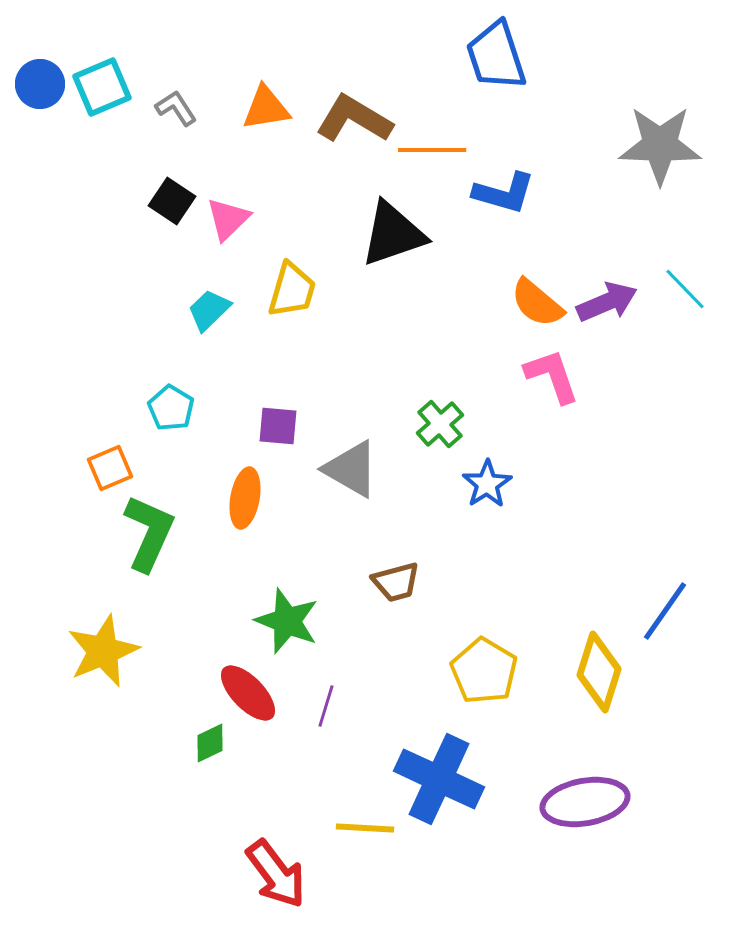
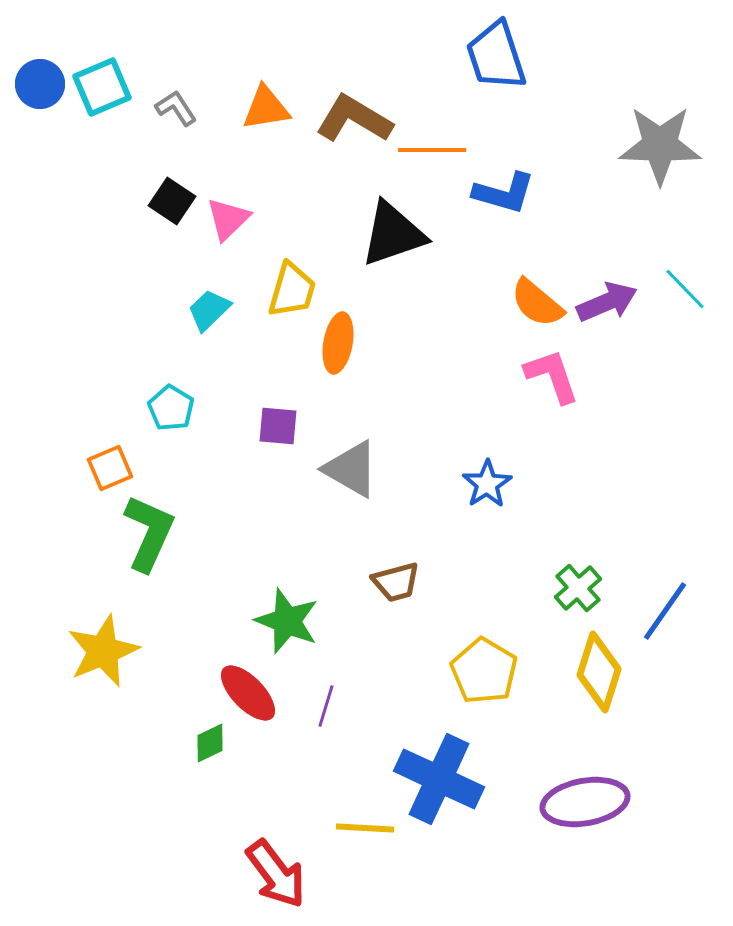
green cross: moved 138 px right, 164 px down
orange ellipse: moved 93 px right, 155 px up
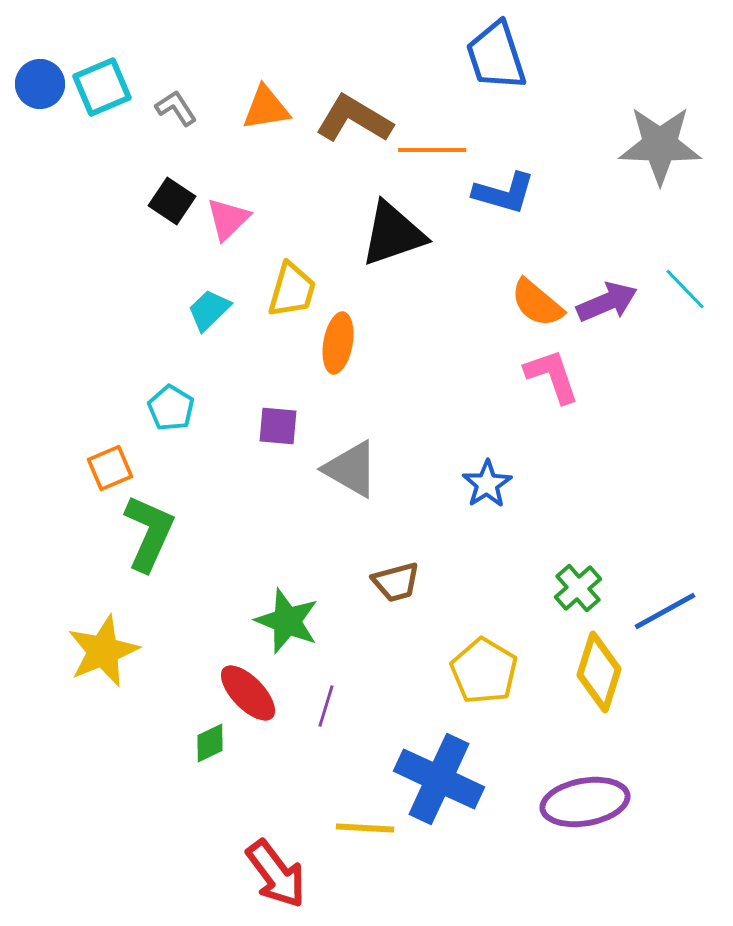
blue line: rotated 26 degrees clockwise
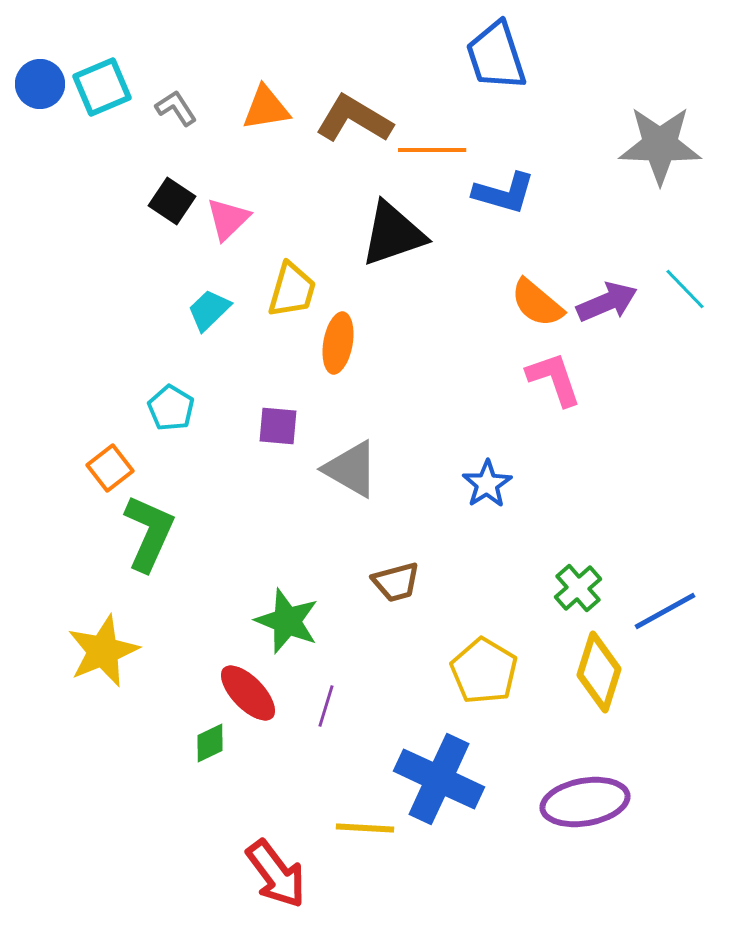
pink L-shape: moved 2 px right, 3 px down
orange square: rotated 15 degrees counterclockwise
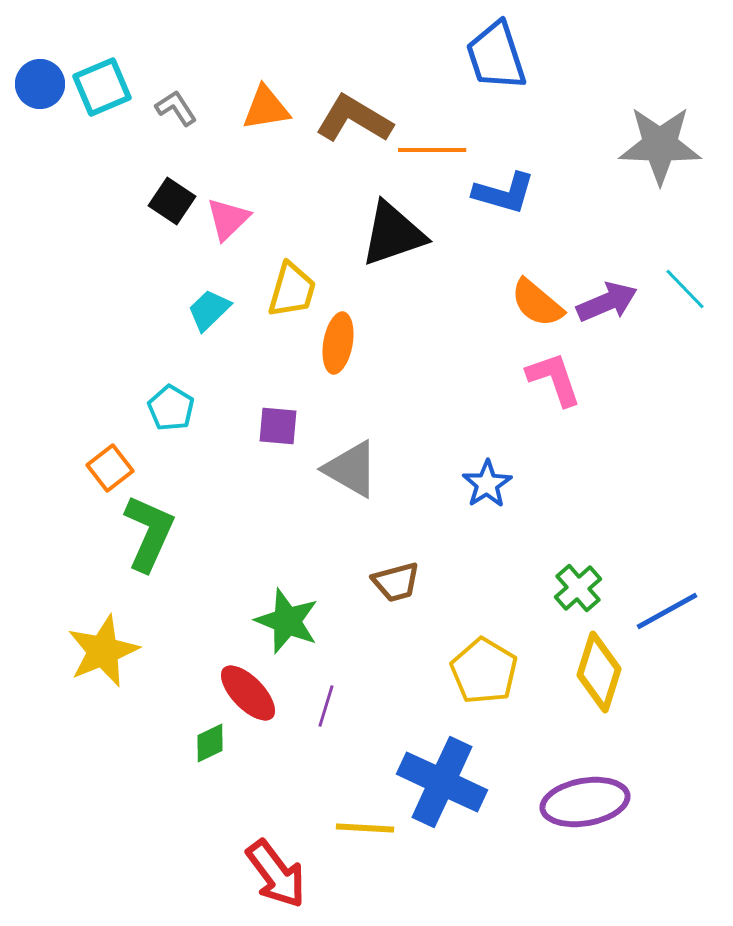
blue line: moved 2 px right
blue cross: moved 3 px right, 3 px down
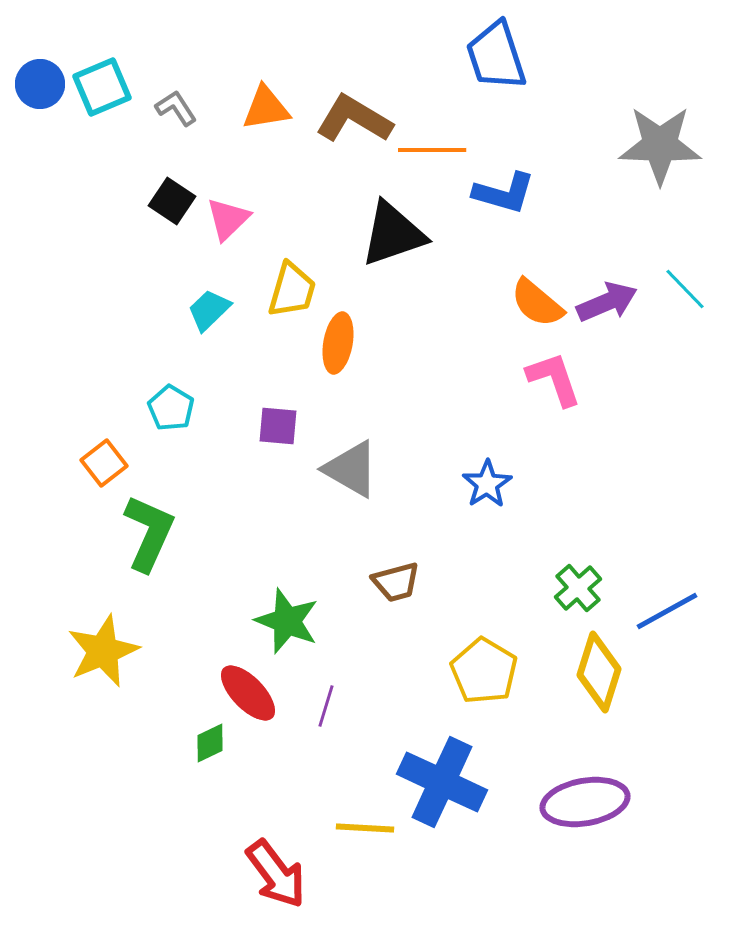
orange square: moved 6 px left, 5 px up
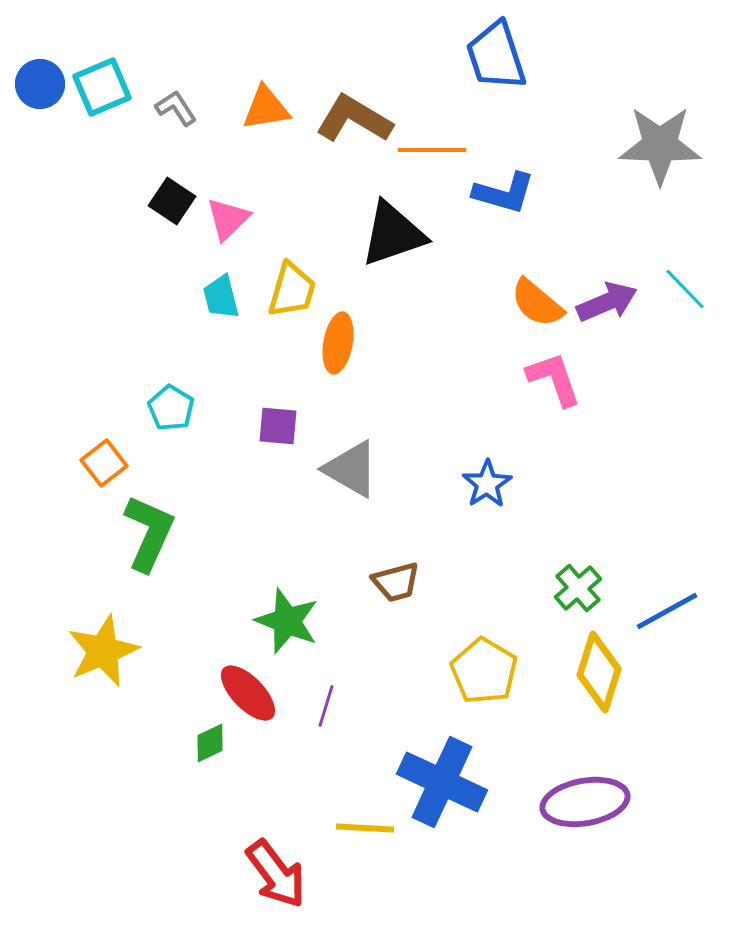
cyan trapezoid: moved 12 px right, 13 px up; rotated 60 degrees counterclockwise
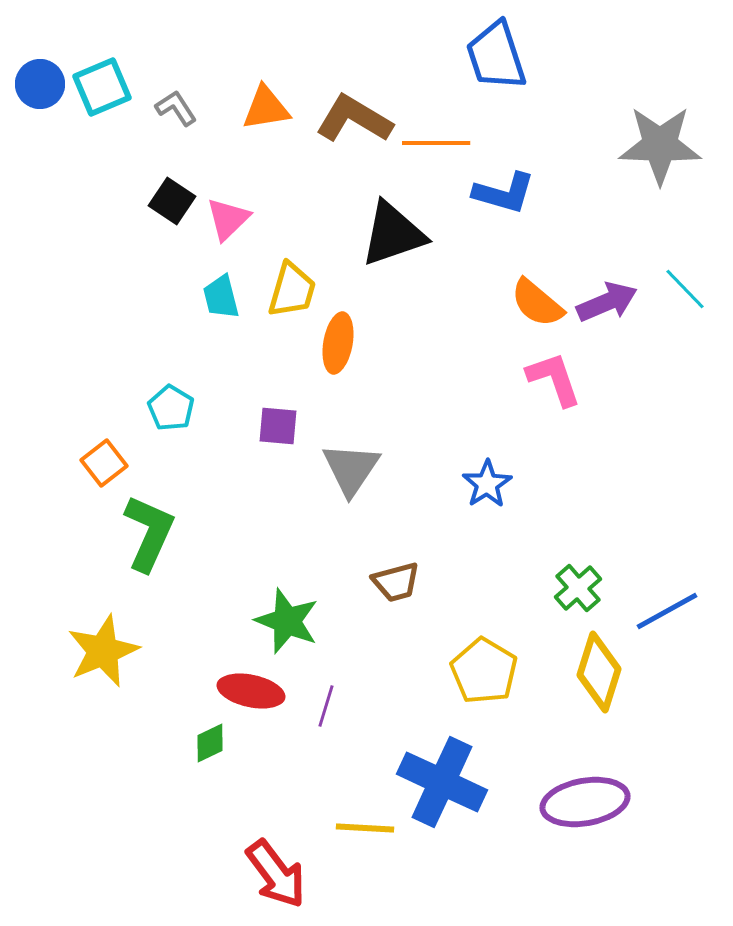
orange line: moved 4 px right, 7 px up
gray triangle: rotated 34 degrees clockwise
red ellipse: moved 3 px right, 2 px up; rotated 34 degrees counterclockwise
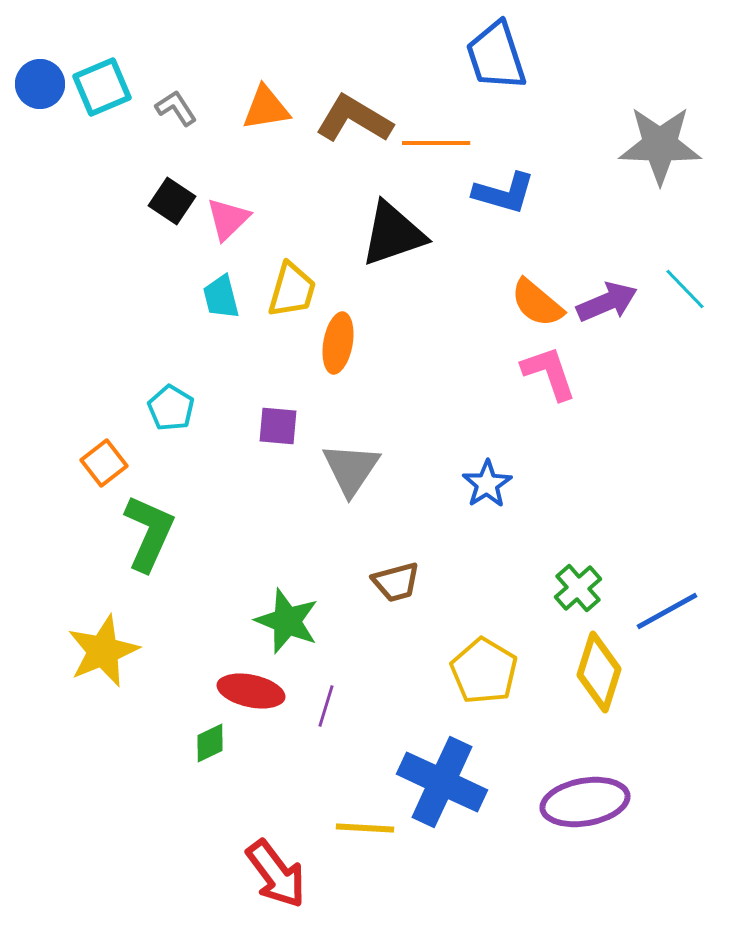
pink L-shape: moved 5 px left, 6 px up
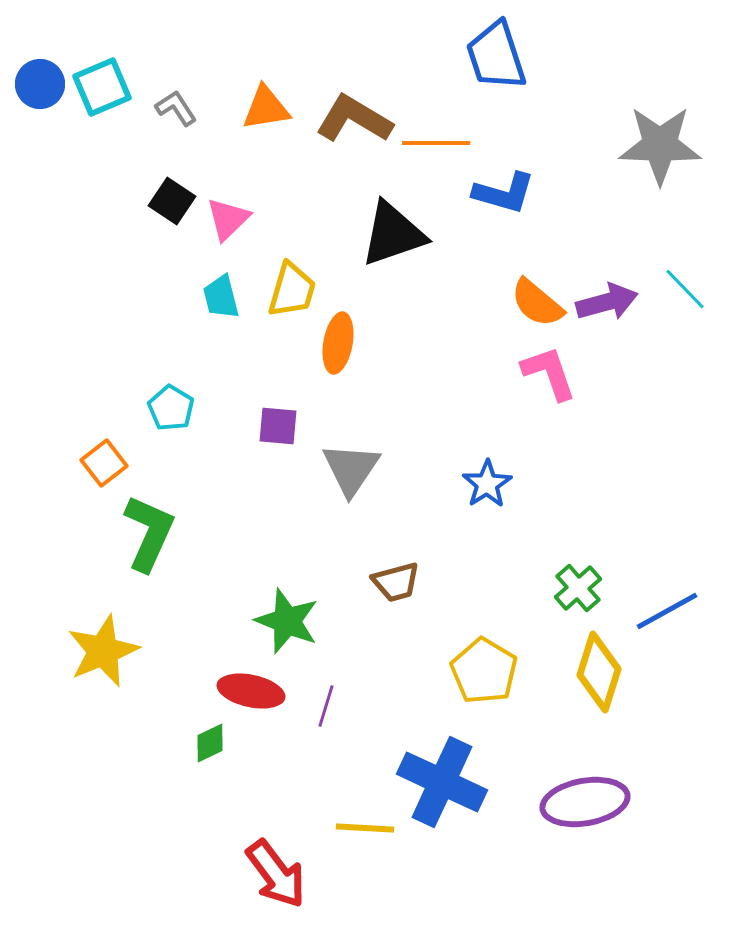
purple arrow: rotated 8 degrees clockwise
